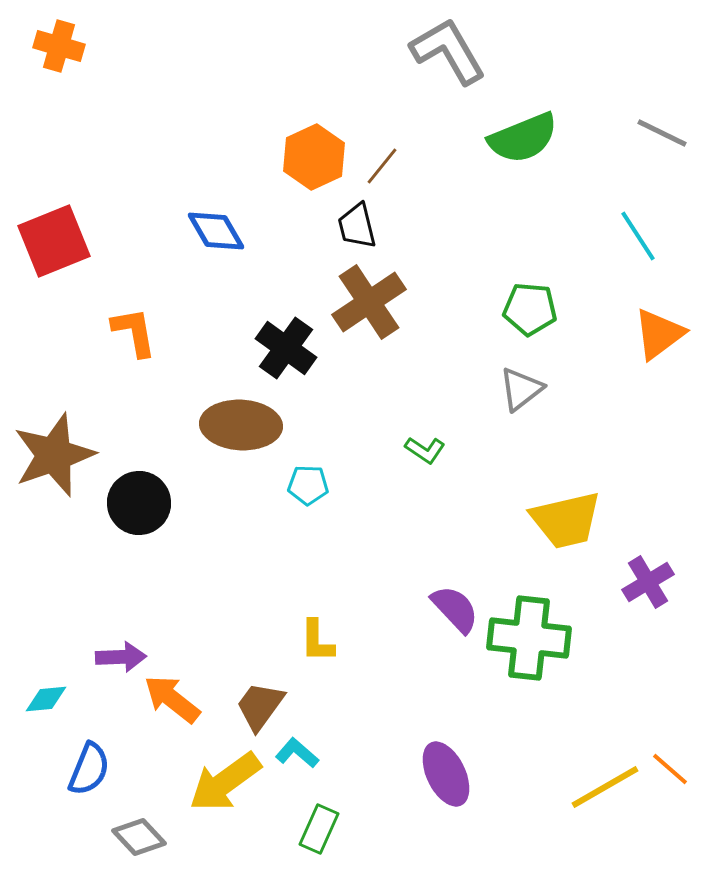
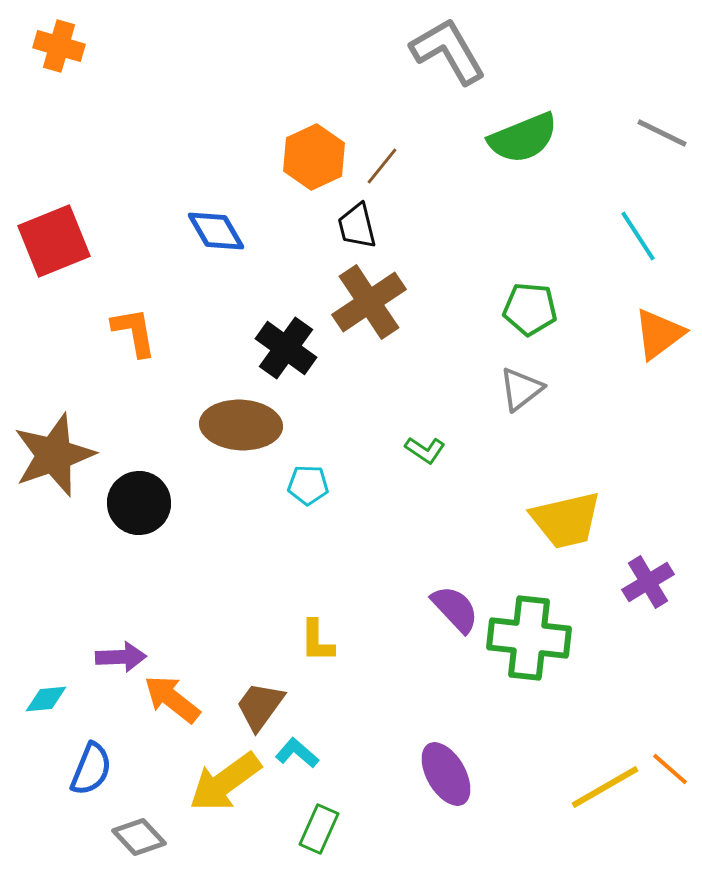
blue semicircle: moved 2 px right
purple ellipse: rotated 4 degrees counterclockwise
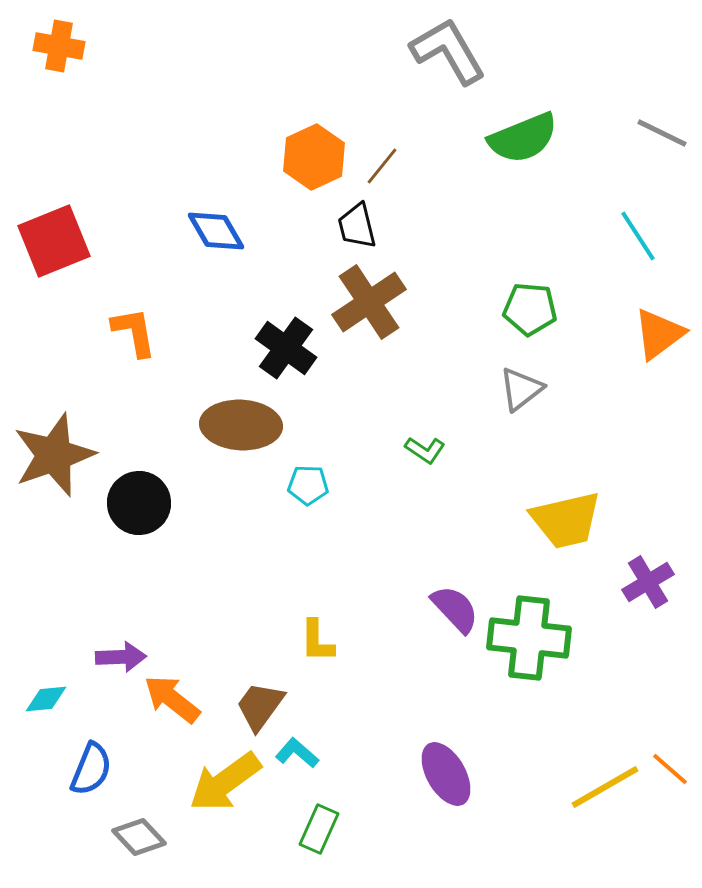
orange cross: rotated 6 degrees counterclockwise
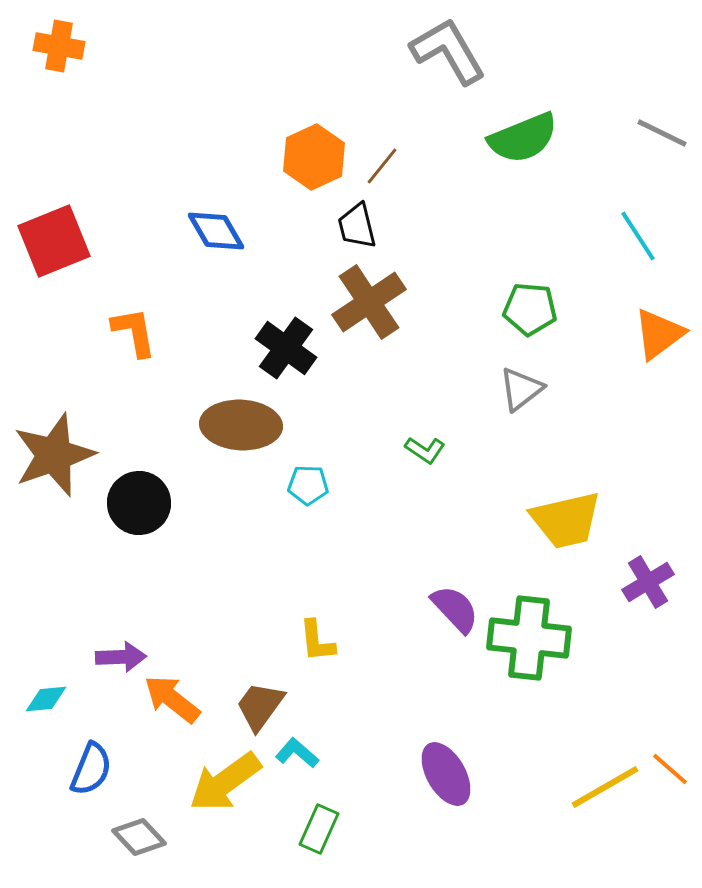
yellow L-shape: rotated 6 degrees counterclockwise
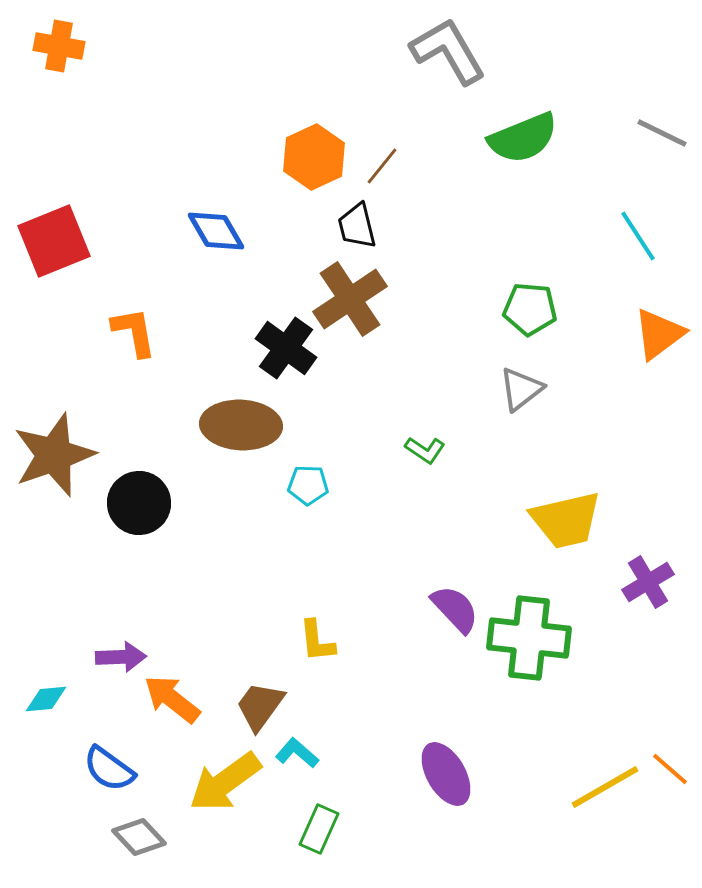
brown cross: moved 19 px left, 3 px up
blue semicircle: moved 18 px right; rotated 104 degrees clockwise
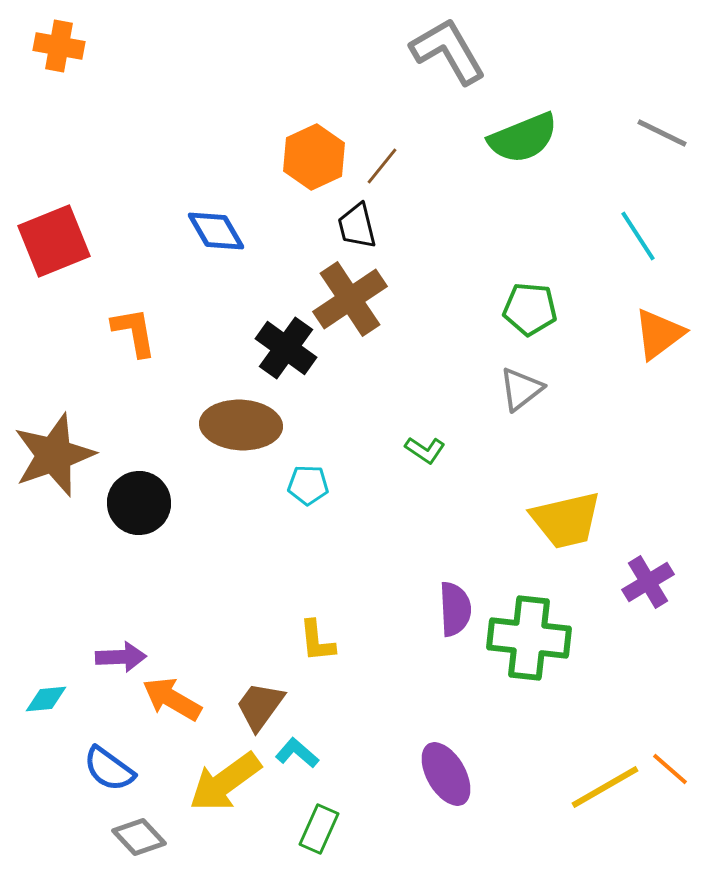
purple semicircle: rotated 40 degrees clockwise
orange arrow: rotated 8 degrees counterclockwise
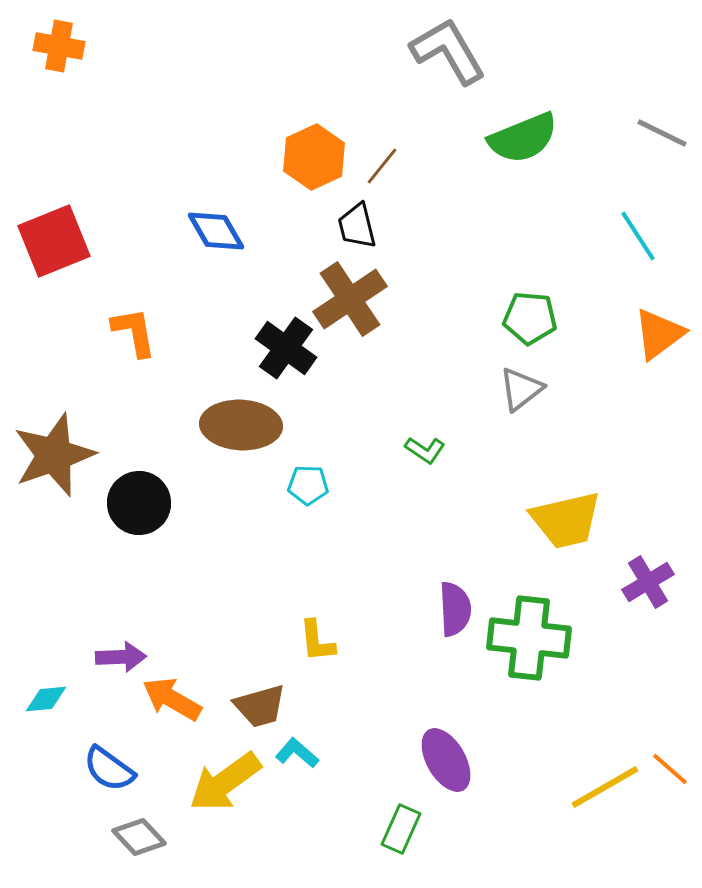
green pentagon: moved 9 px down
brown trapezoid: rotated 142 degrees counterclockwise
purple ellipse: moved 14 px up
green rectangle: moved 82 px right
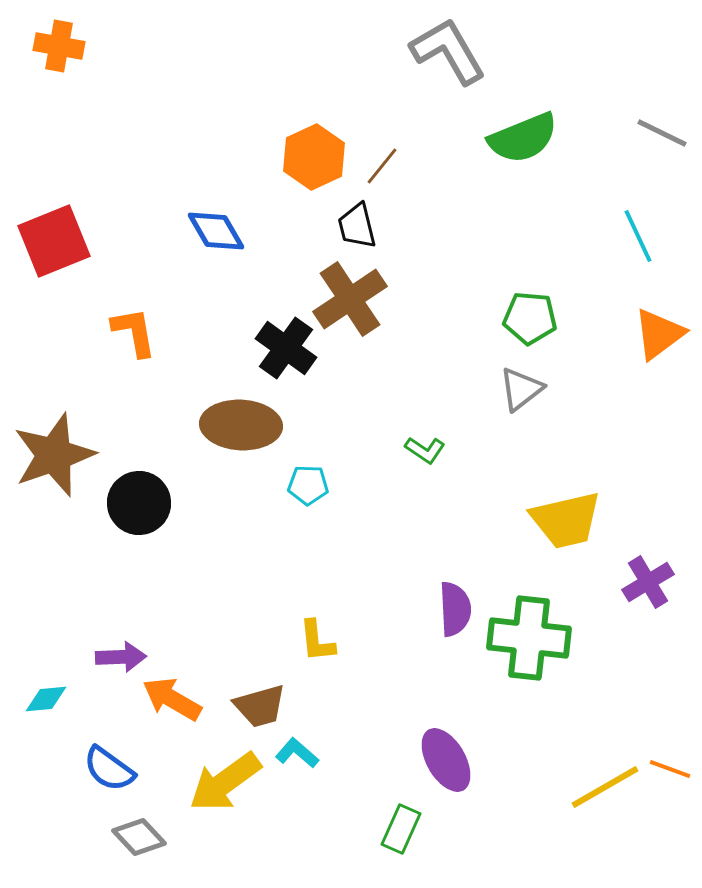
cyan line: rotated 8 degrees clockwise
orange line: rotated 21 degrees counterclockwise
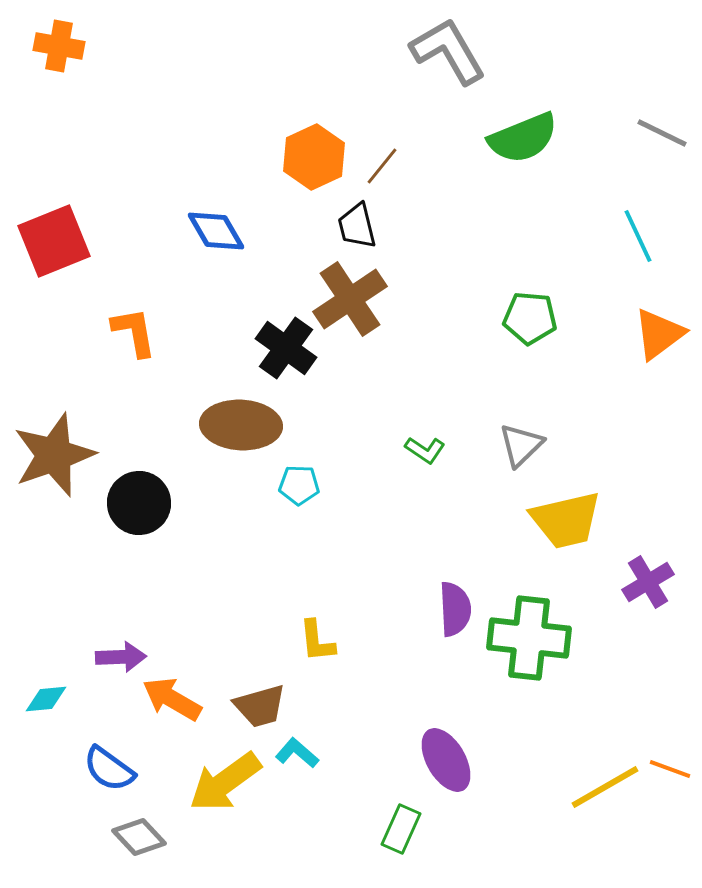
gray triangle: moved 56 px down; rotated 6 degrees counterclockwise
cyan pentagon: moved 9 px left
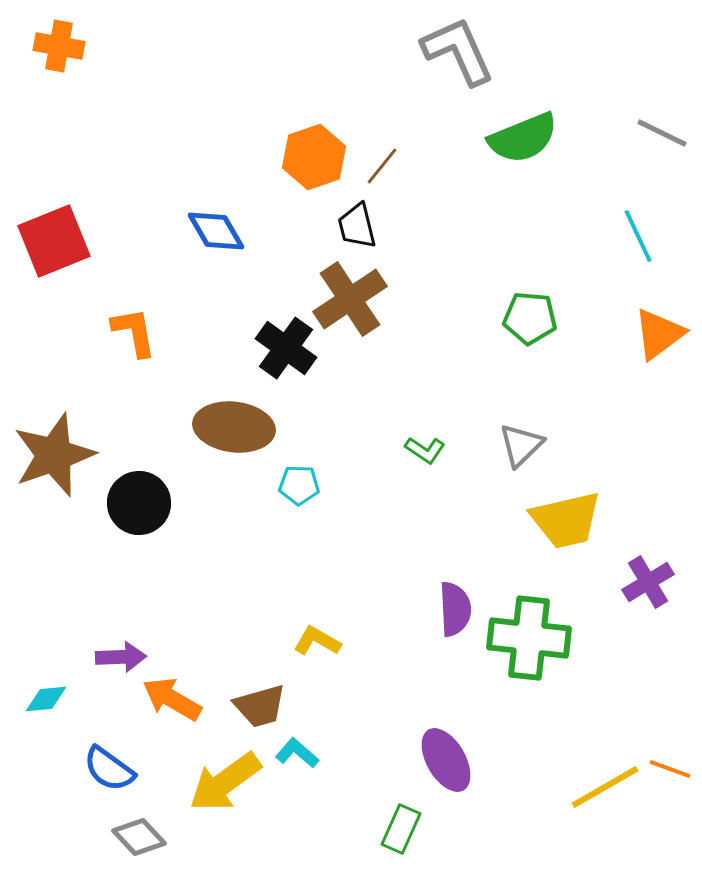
gray L-shape: moved 10 px right; rotated 6 degrees clockwise
orange hexagon: rotated 6 degrees clockwise
brown ellipse: moved 7 px left, 2 px down; rotated 4 degrees clockwise
yellow L-shape: rotated 126 degrees clockwise
